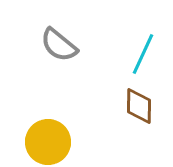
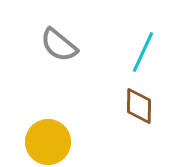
cyan line: moved 2 px up
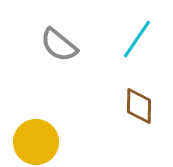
cyan line: moved 6 px left, 13 px up; rotated 9 degrees clockwise
yellow circle: moved 12 px left
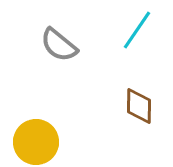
cyan line: moved 9 px up
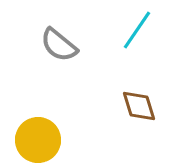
brown diamond: rotated 18 degrees counterclockwise
yellow circle: moved 2 px right, 2 px up
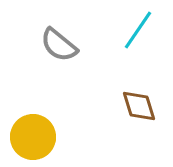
cyan line: moved 1 px right
yellow circle: moved 5 px left, 3 px up
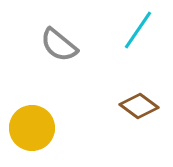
brown diamond: rotated 36 degrees counterclockwise
yellow circle: moved 1 px left, 9 px up
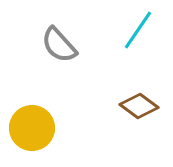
gray semicircle: rotated 9 degrees clockwise
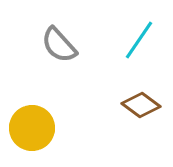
cyan line: moved 1 px right, 10 px down
brown diamond: moved 2 px right, 1 px up
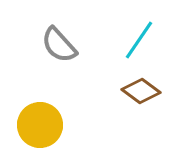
brown diamond: moved 14 px up
yellow circle: moved 8 px right, 3 px up
